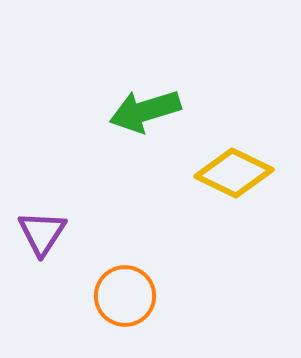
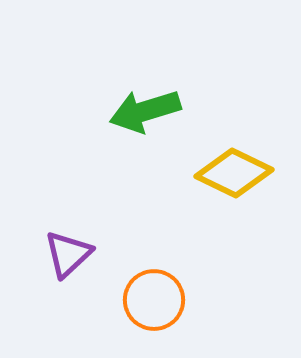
purple triangle: moved 26 px right, 21 px down; rotated 14 degrees clockwise
orange circle: moved 29 px right, 4 px down
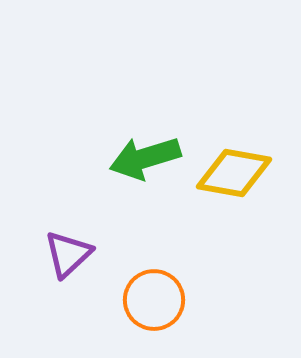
green arrow: moved 47 px down
yellow diamond: rotated 16 degrees counterclockwise
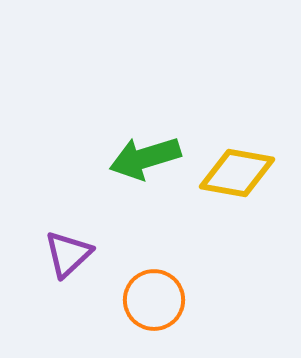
yellow diamond: moved 3 px right
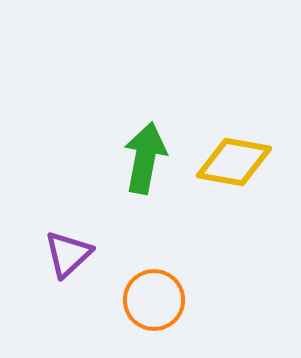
green arrow: rotated 118 degrees clockwise
yellow diamond: moved 3 px left, 11 px up
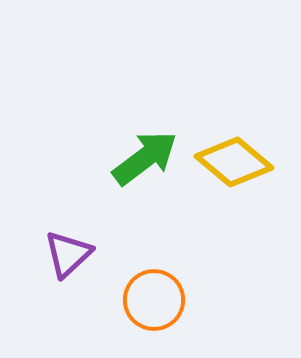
green arrow: rotated 42 degrees clockwise
yellow diamond: rotated 30 degrees clockwise
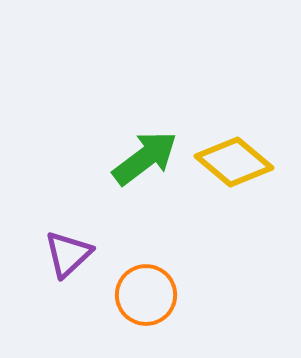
orange circle: moved 8 px left, 5 px up
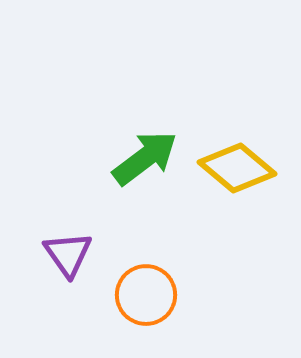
yellow diamond: moved 3 px right, 6 px down
purple triangle: rotated 22 degrees counterclockwise
